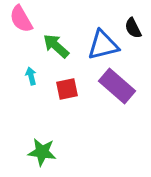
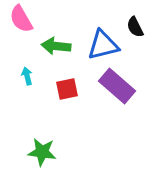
black semicircle: moved 2 px right, 1 px up
green arrow: rotated 36 degrees counterclockwise
cyan arrow: moved 4 px left
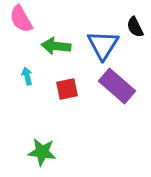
blue triangle: rotated 44 degrees counterclockwise
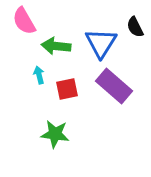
pink semicircle: moved 3 px right, 2 px down
blue triangle: moved 2 px left, 2 px up
cyan arrow: moved 12 px right, 1 px up
purple rectangle: moved 3 px left
green star: moved 13 px right, 18 px up
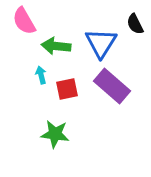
black semicircle: moved 3 px up
cyan arrow: moved 2 px right
purple rectangle: moved 2 px left
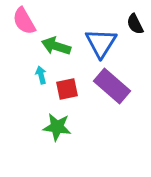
green arrow: rotated 12 degrees clockwise
green star: moved 2 px right, 7 px up
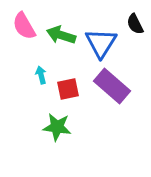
pink semicircle: moved 5 px down
green arrow: moved 5 px right, 11 px up
red square: moved 1 px right
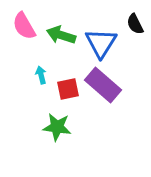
purple rectangle: moved 9 px left, 1 px up
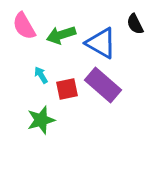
green arrow: rotated 36 degrees counterclockwise
blue triangle: rotated 32 degrees counterclockwise
cyan arrow: rotated 18 degrees counterclockwise
red square: moved 1 px left
green star: moved 16 px left, 7 px up; rotated 24 degrees counterclockwise
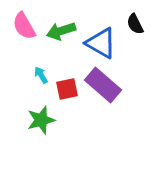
green arrow: moved 4 px up
